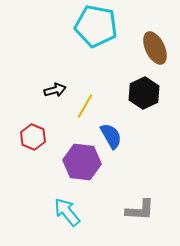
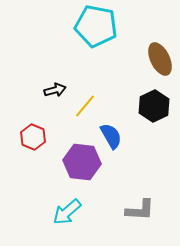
brown ellipse: moved 5 px right, 11 px down
black hexagon: moved 10 px right, 13 px down
yellow line: rotated 10 degrees clockwise
cyan arrow: rotated 92 degrees counterclockwise
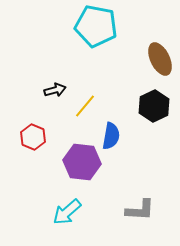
blue semicircle: rotated 40 degrees clockwise
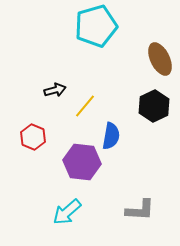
cyan pentagon: rotated 27 degrees counterclockwise
